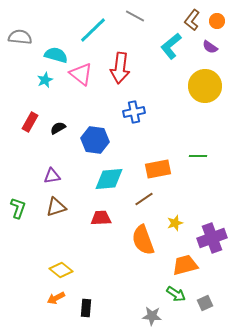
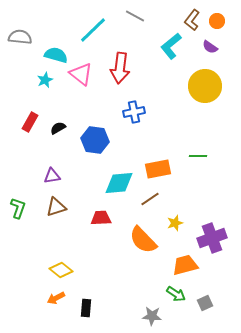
cyan diamond: moved 10 px right, 4 px down
brown line: moved 6 px right
orange semicircle: rotated 24 degrees counterclockwise
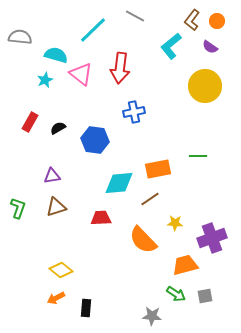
yellow star: rotated 21 degrees clockwise
gray square: moved 7 px up; rotated 14 degrees clockwise
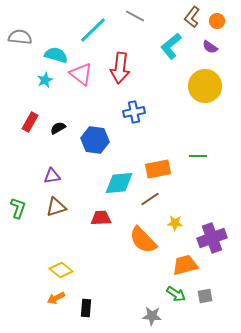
brown L-shape: moved 3 px up
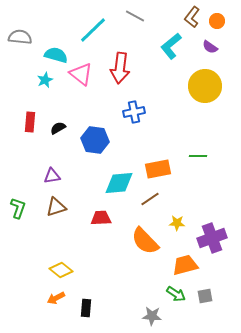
red rectangle: rotated 24 degrees counterclockwise
yellow star: moved 2 px right
orange semicircle: moved 2 px right, 1 px down
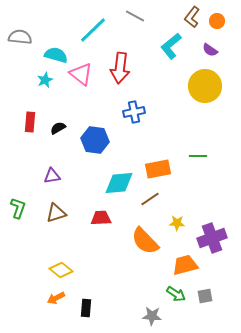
purple semicircle: moved 3 px down
brown triangle: moved 6 px down
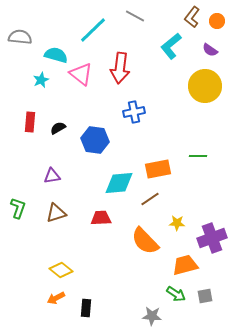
cyan star: moved 4 px left
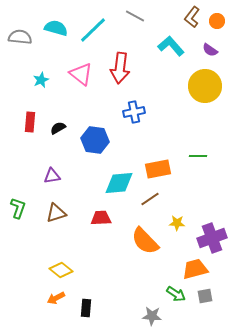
cyan L-shape: rotated 88 degrees clockwise
cyan semicircle: moved 27 px up
orange trapezoid: moved 10 px right, 4 px down
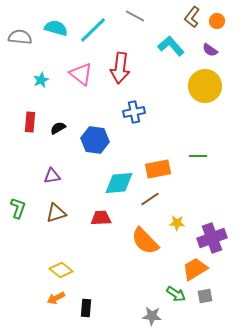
orange trapezoid: rotated 16 degrees counterclockwise
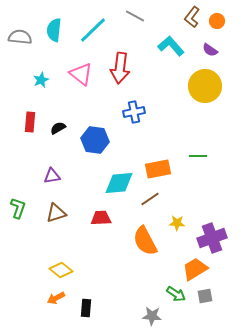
cyan semicircle: moved 2 px left, 2 px down; rotated 100 degrees counterclockwise
orange semicircle: rotated 16 degrees clockwise
